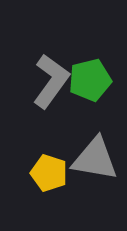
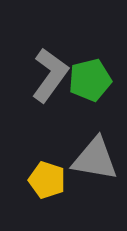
gray L-shape: moved 1 px left, 6 px up
yellow pentagon: moved 2 px left, 7 px down
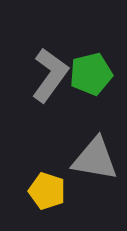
green pentagon: moved 1 px right, 6 px up
yellow pentagon: moved 11 px down
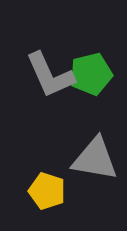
gray L-shape: rotated 120 degrees clockwise
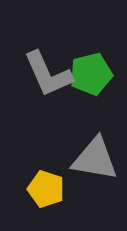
gray L-shape: moved 2 px left, 1 px up
yellow pentagon: moved 1 px left, 2 px up
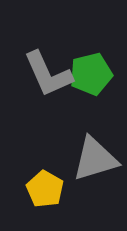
gray triangle: rotated 27 degrees counterclockwise
yellow pentagon: moved 1 px left; rotated 12 degrees clockwise
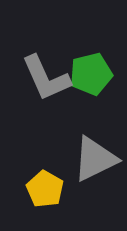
gray L-shape: moved 2 px left, 4 px down
gray triangle: rotated 9 degrees counterclockwise
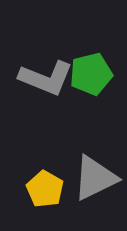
gray L-shape: rotated 44 degrees counterclockwise
gray triangle: moved 19 px down
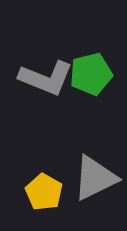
yellow pentagon: moved 1 px left, 3 px down
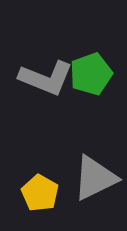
green pentagon: rotated 6 degrees counterclockwise
yellow pentagon: moved 4 px left, 1 px down
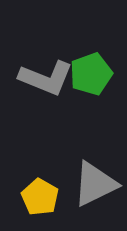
gray triangle: moved 6 px down
yellow pentagon: moved 4 px down
